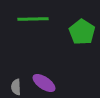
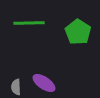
green line: moved 4 px left, 4 px down
green pentagon: moved 4 px left
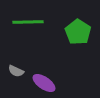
green line: moved 1 px left, 1 px up
gray semicircle: moved 16 px up; rotated 63 degrees counterclockwise
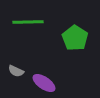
green pentagon: moved 3 px left, 6 px down
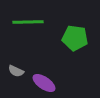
green pentagon: rotated 25 degrees counterclockwise
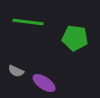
green line: rotated 8 degrees clockwise
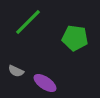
green line: rotated 52 degrees counterclockwise
purple ellipse: moved 1 px right
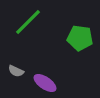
green pentagon: moved 5 px right
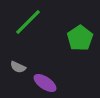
green pentagon: rotated 30 degrees clockwise
gray semicircle: moved 2 px right, 4 px up
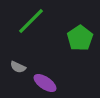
green line: moved 3 px right, 1 px up
